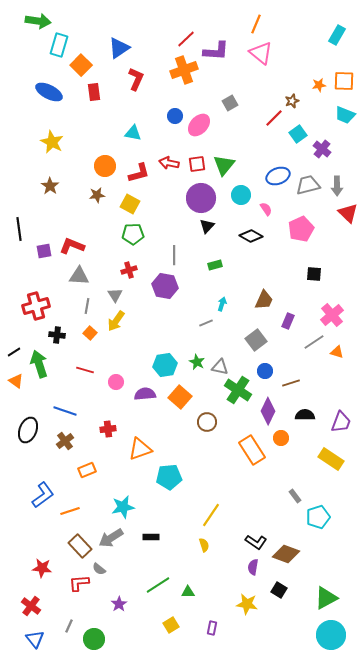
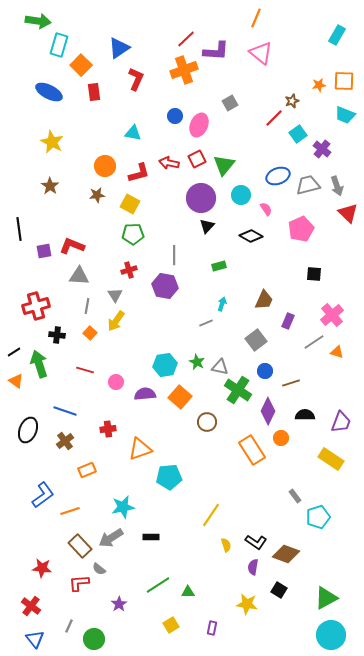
orange line at (256, 24): moved 6 px up
pink ellipse at (199, 125): rotated 20 degrees counterclockwise
red square at (197, 164): moved 5 px up; rotated 18 degrees counterclockwise
gray arrow at (337, 186): rotated 18 degrees counterclockwise
green rectangle at (215, 265): moved 4 px right, 1 px down
yellow semicircle at (204, 545): moved 22 px right
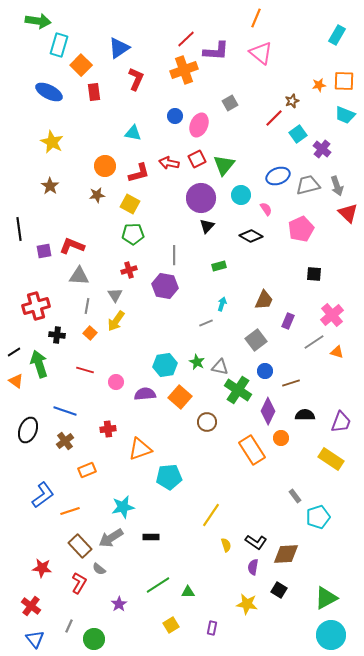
brown diamond at (286, 554): rotated 24 degrees counterclockwise
red L-shape at (79, 583): rotated 125 degrees clockwise
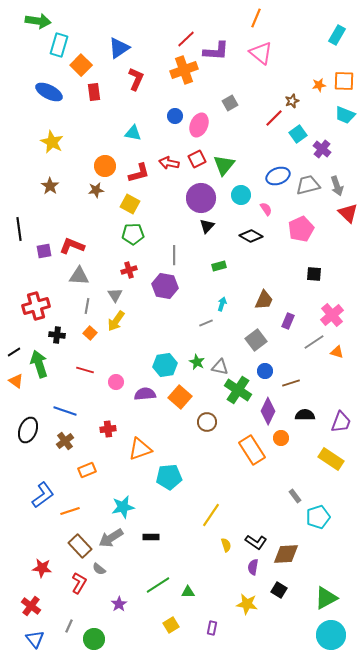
brown star at (97, 195): moved 1 px left, 5 px up
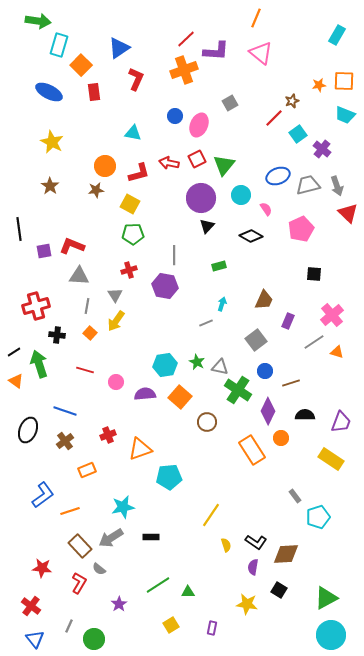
red cross at (108, 429): moved 6 px down; rotated 14 degrees counterclockwise
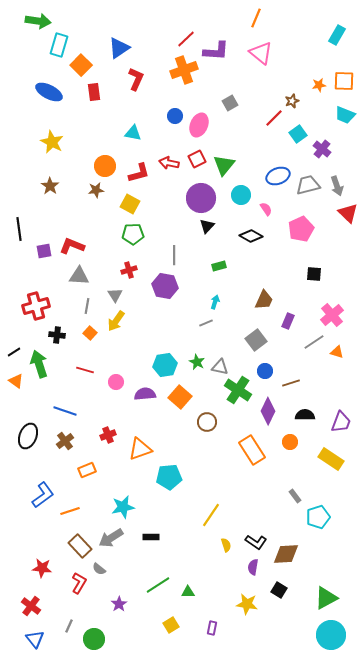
cyan arrow at (222, 304): moved 7 px left, 2 px up
black ellipse at (28, 430): moved 6 px down
orange circle at (281, 438): moved 9 px right, 4 px down
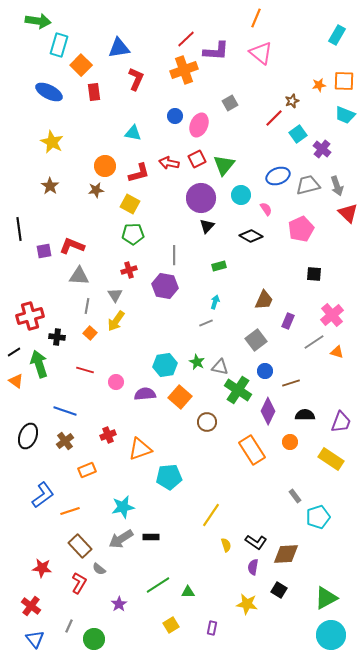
blue triangle at (119, 48): rotated 25 degrees clockwise
red cross at (36, 306): moved 6 px left, 10 px down
black cross at (57, 335): moved 2 px down
gray arrow at (111, 538): moved 10 px right, 1 px down
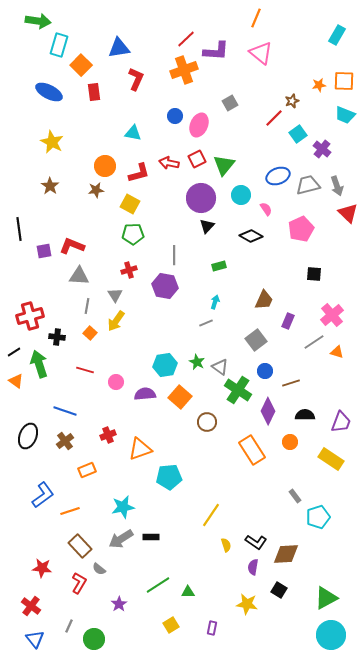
gray triangle at (220, 367): rotated 24 degrees clockwise
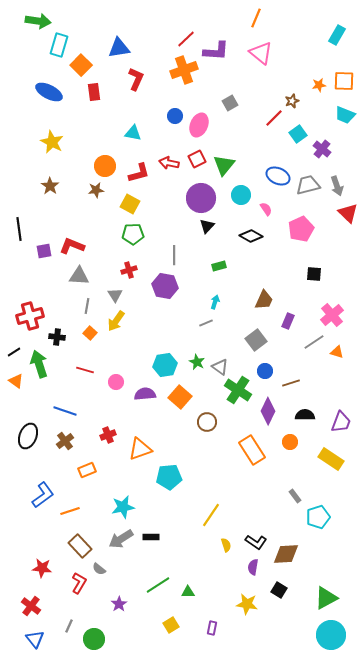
blue ellipse at (278, 176): rotated 45 degrees clockwise
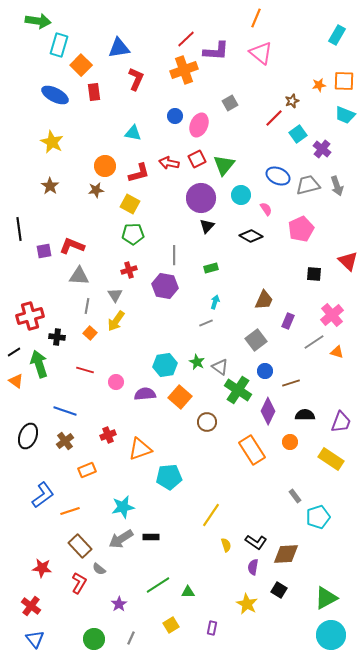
blue ellipse at (49, 92): moved 6 px right, 3 px down
red triangle at (348, 213): moved 48 px down
green rectangle at (219, 266): moved 8 px left, 2 px down
yellow star at (247, 604): rotated 20 degrees clockwise
gray line at (69, 626): moved 62 px right, 12 px down
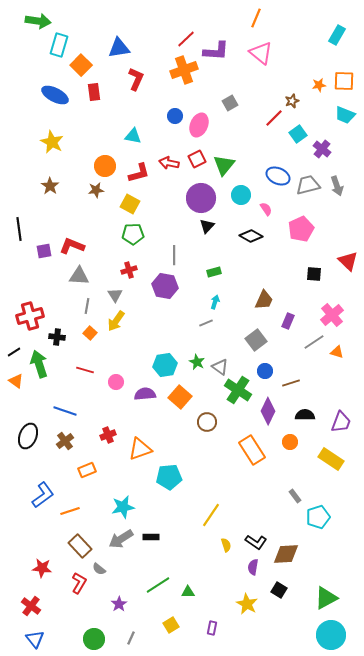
cyan triangle at (133, 133): moved 3 px down
green rectangle at (211, 268): moved 3 px right, 4 px down
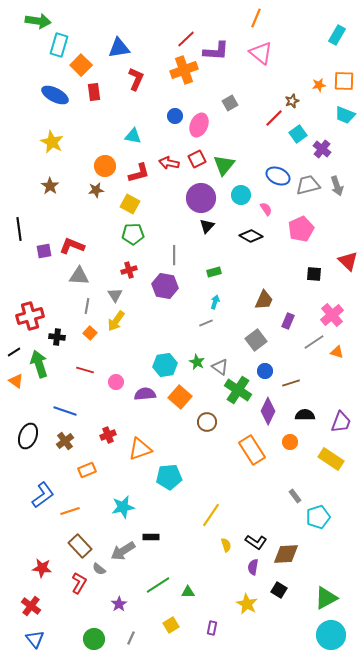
gray arrow at (121, 539): moved 2 px right, 12 px down
